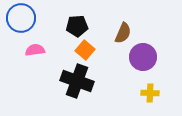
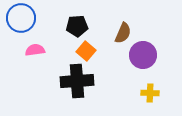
orange square: moved 1 px right, 1 px down
purple circle: moved 2 px up
black cross: rotated 24 degrees counterclockwise
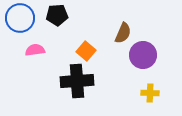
blue circle: moved 1 px left
black pentagon: moved 20 px left, 11 px up
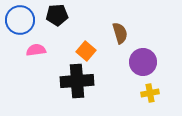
blue circle: moved 2 px down
brown semicircle: moved 3 px left; rotated 40 degrees counterclockwise
pink semicircle: moved 1 px right
purple circle: moved 7 px down
yellow cross: rotated 12 degrees counterclockwise
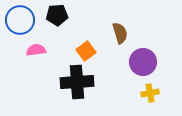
orange square: rotated 12 degrees clockwise
black cross: moved 1 px down
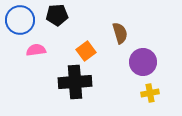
black cross: moved 2 px left
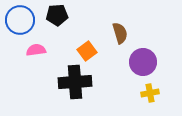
orange square: moved 1 px right
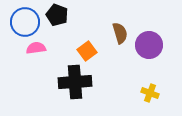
black pentagon: rotated 25 degrees clockwise
blue circle: moved 5 px right, 2 px down
pink semicircle: moved 2 px up
purple circle: moved 6 px right, 17 px up
yellow cross: rotated 30 degrees clockwise
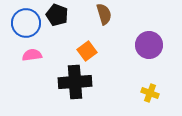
blue circle: moved 1 px right, 1 px down
brown semicircle: moved 16 px left, 19 px up
pink semicircle: moved 4 px left, 7 px down
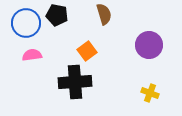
black pentagon: rotated 10 degrees counterclockwise
